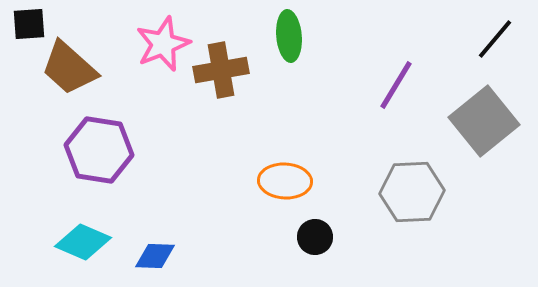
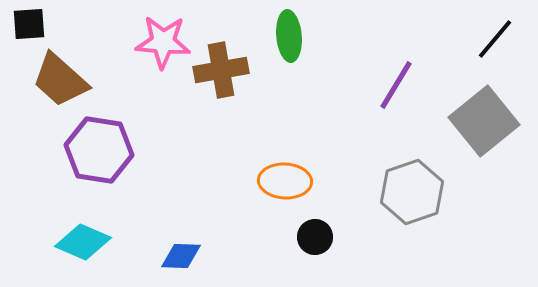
pink star: moved 2 px up; rotated 26 degrees clockwise
brown trapezoid: moved 9 px left, 12 px down
gray hexagon: rotated 16 degrees counterclockwise
blue diamond: moved 26 px right
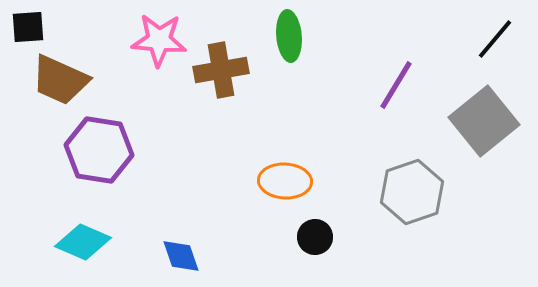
black square: moved 1 px left, 3 px down
pink star: moved 4 px left, 2 px up
brown trapezoid: rotated 18 degrees counterclockwise
blue diamond: rotated 69 degrees clockwise
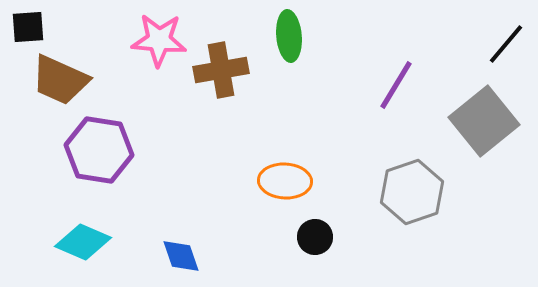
black line: moved 11 px right, 5 px down
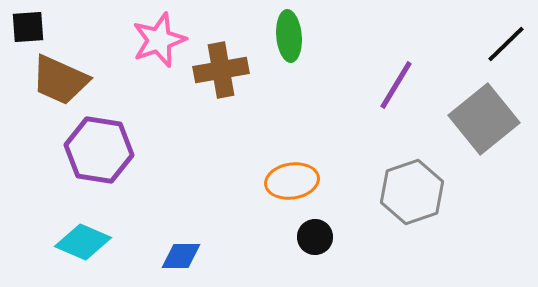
pink star: rotated 24 degrees counterclockwise
black line: rotated 6 degrees clockwise
gray square: moved 2 px up
orange ellipse: moved 7 px right; rotated 12 degrees counterclockwise
blue diamond: rotated 72 degrees counterclockwise
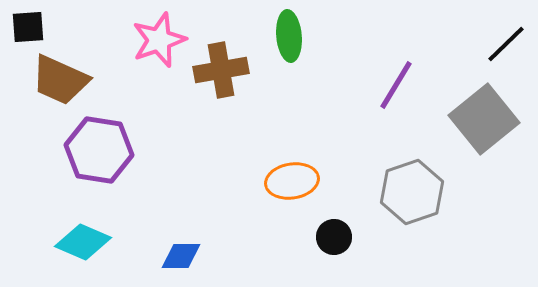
black circle: moved 19 px right
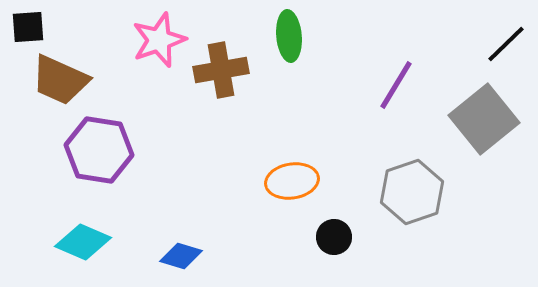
blue diamond: rotated 18 degrees clockwise
